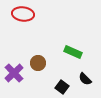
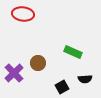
black semicircle: rotated 48 degrees counterclockwise
black square: rotated 24 degrees clockwise
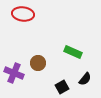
purple cross: rotated 24 degrees counterclockwise
black semicircle: rotated 48 degrees counterclockwise
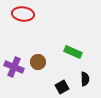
brown circle: moved 1 px up
purple cross: moved 6 px up
black semicircle: rotated 40 degrees counterclockwise
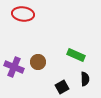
green rectangle: moved 3 px right, 3 px down
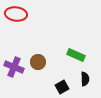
red ellipse: moved 7 px left
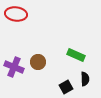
black square: moved 4 px right
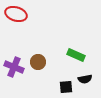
red ellipse: rotated 10 degrees clockwise
black semicircle: rotated 80 degrees clockwise
black square: rotated 24 degrees clockwise
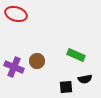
brown circle: moved 1 px left, 1 px up
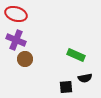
brown circle: moved 12 px left, 2 px up
purple cross: moved 2 px right, 27 px up
black semicircle: moved 1 px up
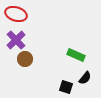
purple cross: rotated 24 degrees clockwise
black semicircle: rotated 40 degrees counterclockwise
black square: rotated 24 degrees clockwise
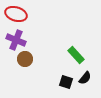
purple cross: rotated 24 degrees counterclockwise
green rectangle: rotated 24 degrees clockwise
black square: moved 5 px up
